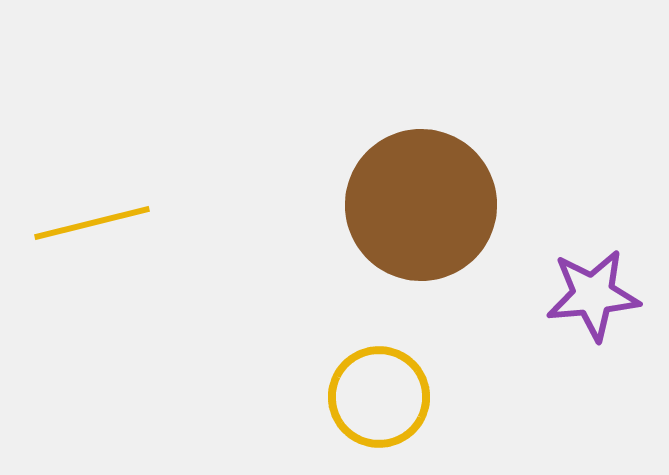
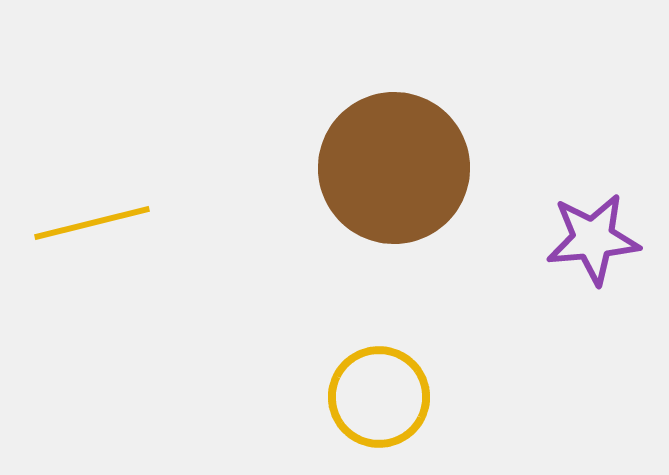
brown circle: moved 27 px left, 37 px up
purple star: moved 56 px up
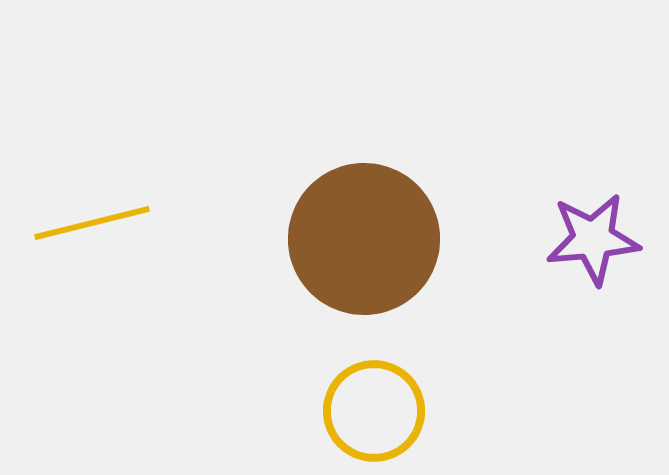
brown circle: moved 30 px left, 71 px down
yellow circle: moved 5 px left, 14 px down
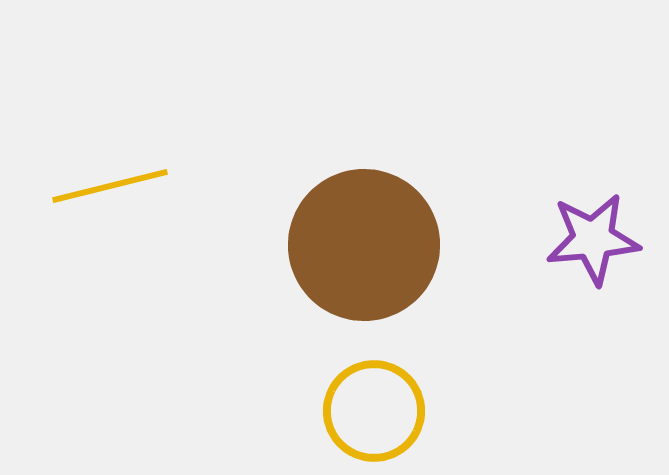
yellow line: moved 18 px right, 37 px up
brown circle: moved 6 px down
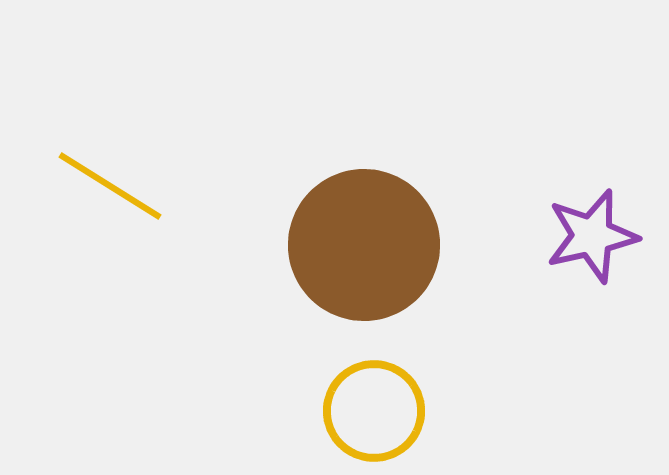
yellow line: rotated 46 degrees clockwise
purple star: moved 1 px left, 3 px up; rotated 8 degrees counterclockwise
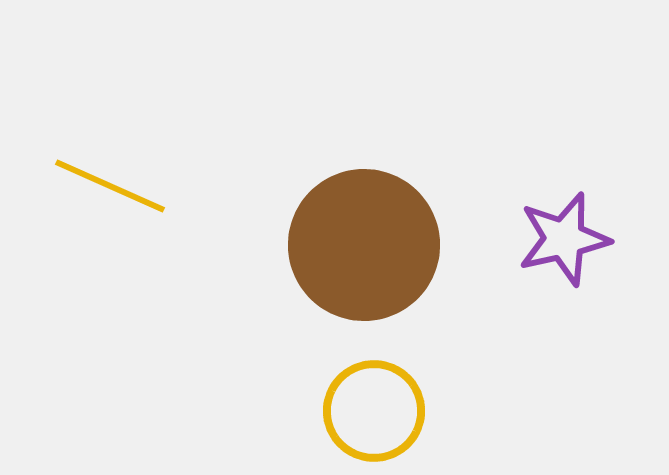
yellow line: rotated 8 degrees counterclockwise
purple star: moved 28 px left, 3 px down
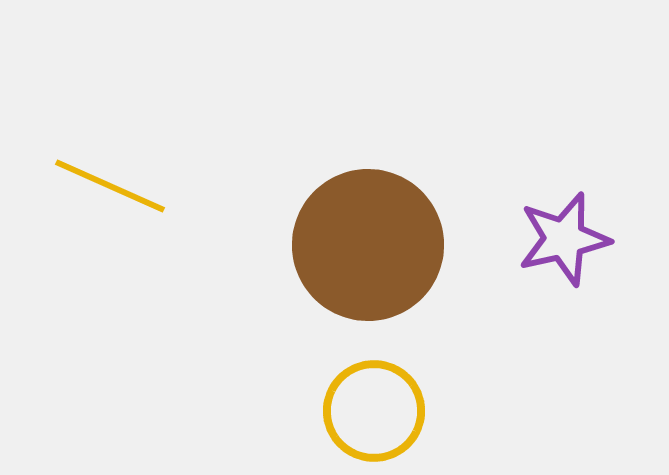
brown circle: moved 4 px right
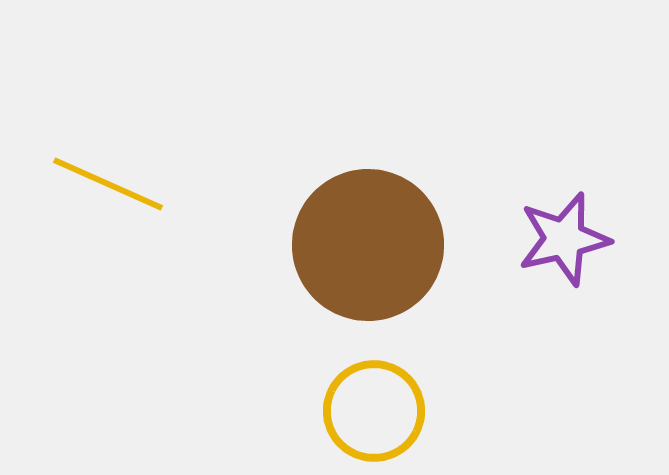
yellow line: moved 2 px left, 2 px up
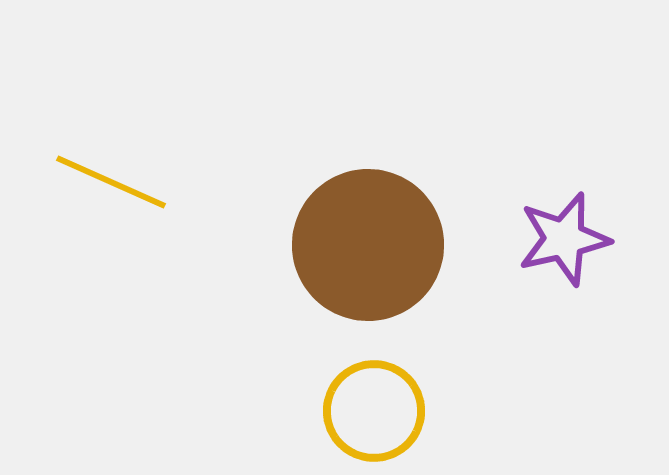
yellow line: moved 3 px right, 2 px up
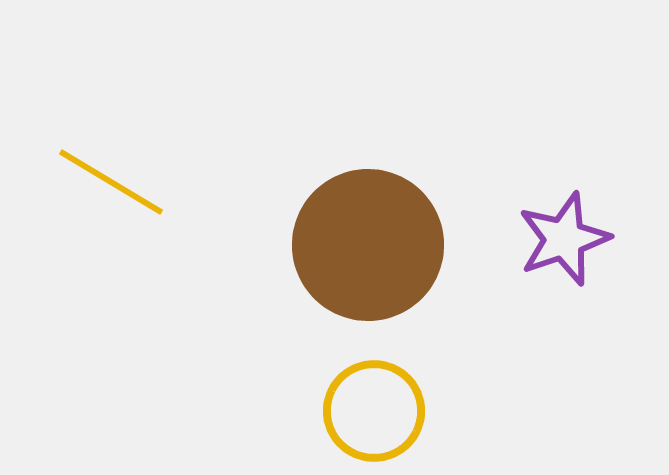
yellow line: rotated 7 degrees clockwise
purple star: rotated 6 degrees counterclockwise
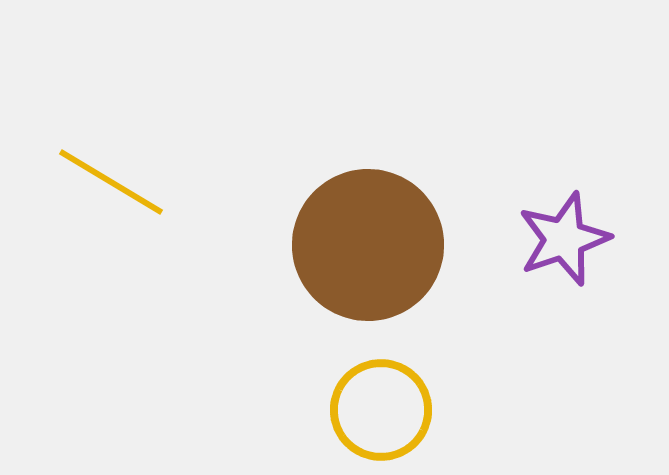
yellow circle: moved 7 px right, 1 px up
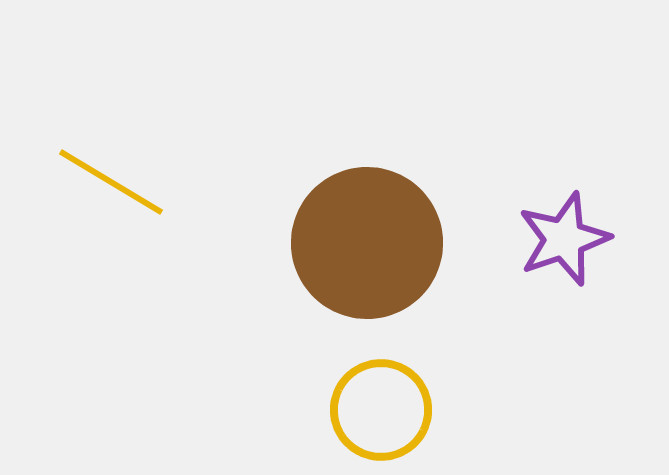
brown circle: moved 1 px left, 2 px up
